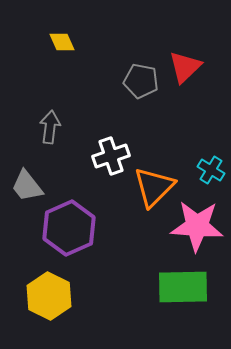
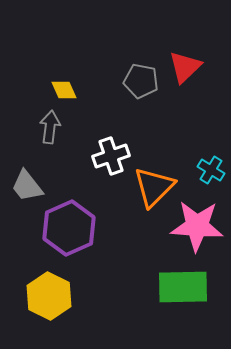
yellow diamond: moved 2 px right, 48 px down
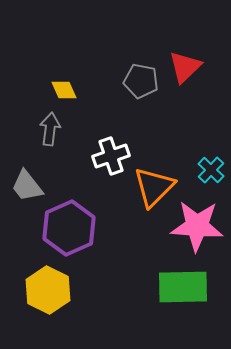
gray arrow: moved 2 px down
cyan cross: rotated 12 degrees clockwise
yellow hexagon: moved 1 px left, 6 px up
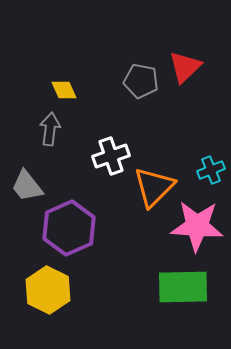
cyan cross: rotated 24 degrees clockwise
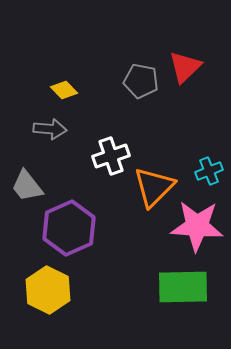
yellow diamond: rotated 20 degrees counterclockwise
gray arrow: rotated 88 degrees clockwise
cyan cross: moved 2 px left, 1 px down
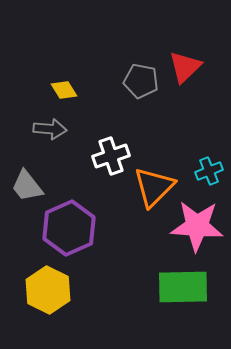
yellow diamond: rotated 12 degrees clockwise
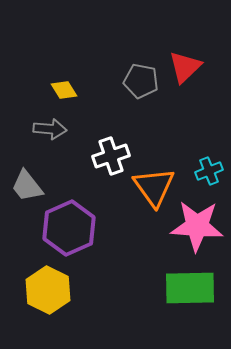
orange triangle: rotated 21 degrees counterclockwise
green rectangle: moved 7 px right, 1 px down
